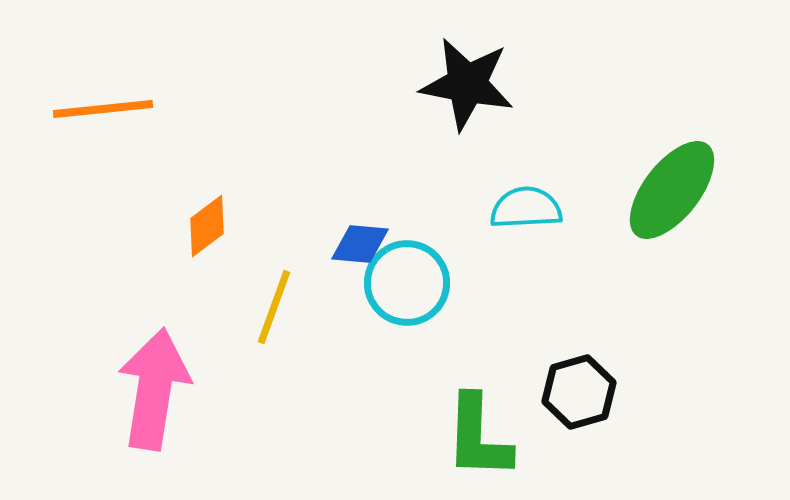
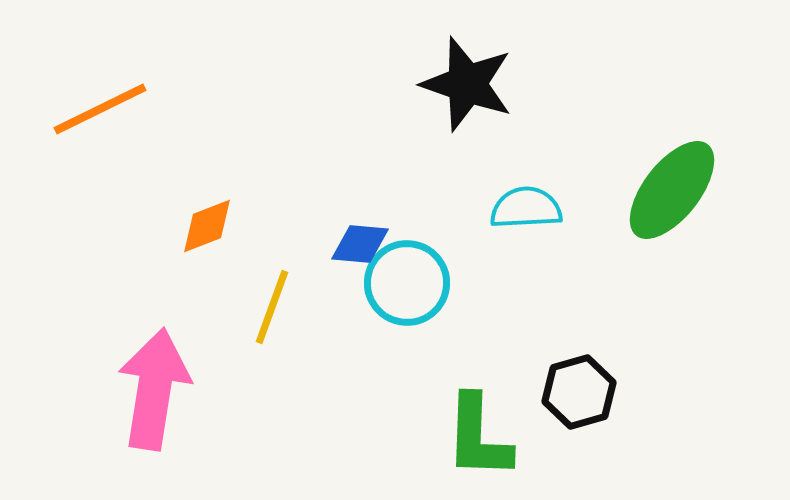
black star: rotated 8 degrees clockwise
orange line: moved 3 px left; rotated 20 degrees counterclockwise
orange diamond: rotated 16 degrees clockwise
yellow line: moved 2 px left
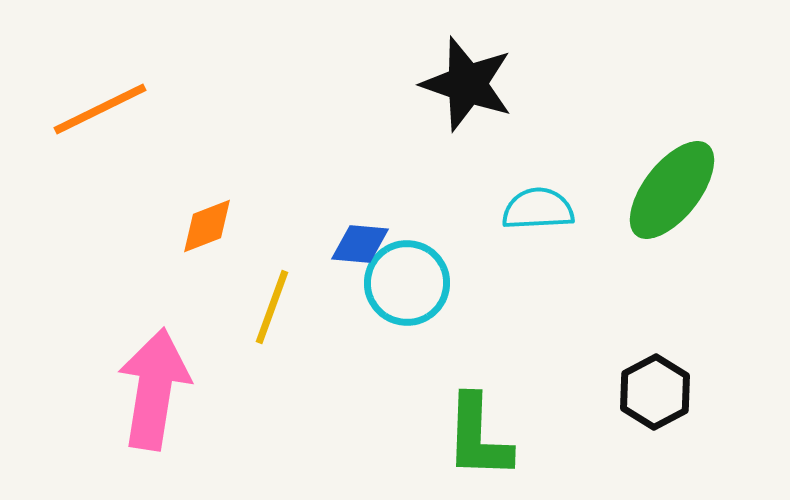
cyan semicircle: moved 12 px right, 1 px down
black hexagon: moved 76 px right; rotated 12 degrees counterclockwise
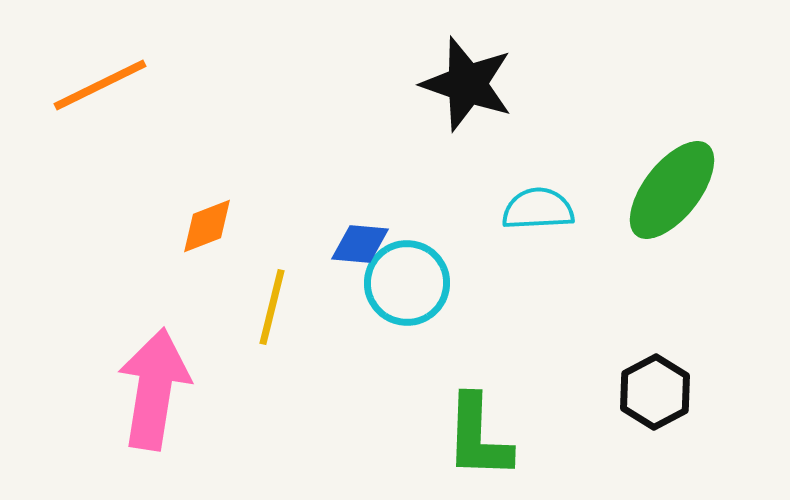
orange line: moved 24 px up
yellow line: rotated 6 degrees counterclockwise
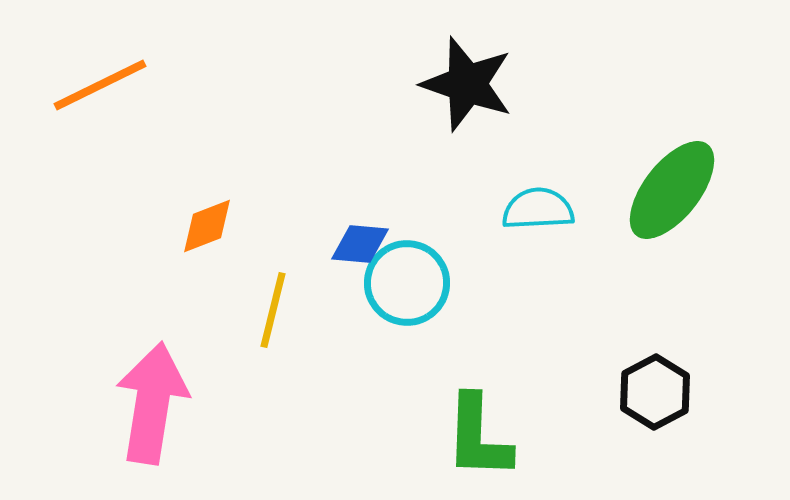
yellow line: moved 1 px right, 3 px down
pink arrow: moved 2 px left, 14 px down
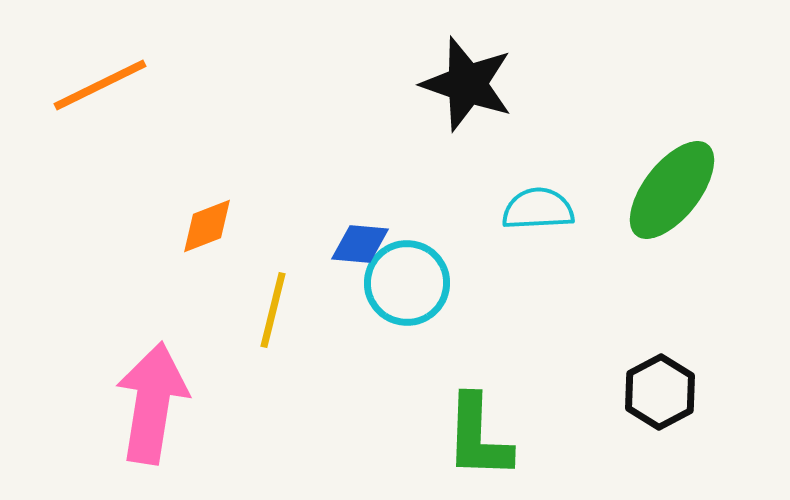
black hexagon: moved 5 px right
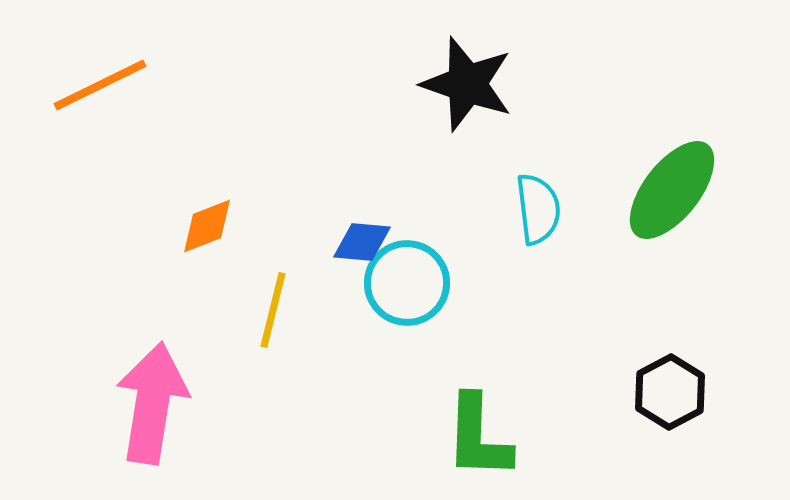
cyan semicircle: rotated 86 degrees clockwise
blue diamond: moved 2 px right, 2 px up
black hexagon: moved 10 px right
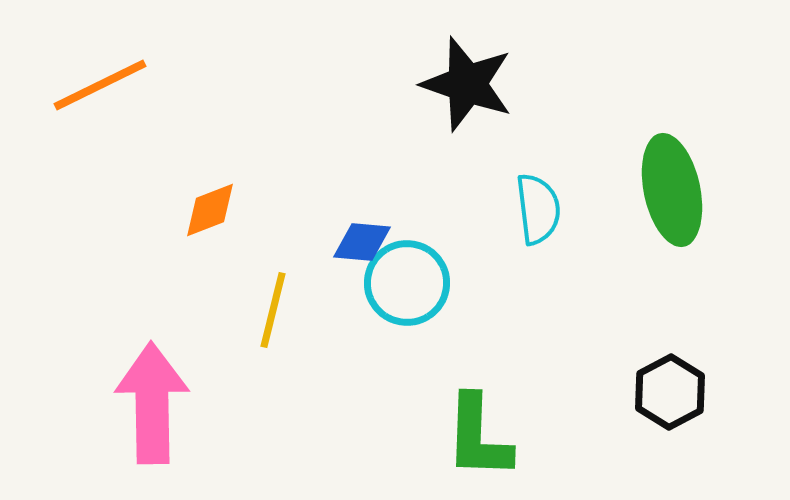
green ellipse: rotated 50 degrees counterclockwise
orange diamond: moved 3 px right, 16 px up
pink arrow: rotated 10 degrees counterclockwise
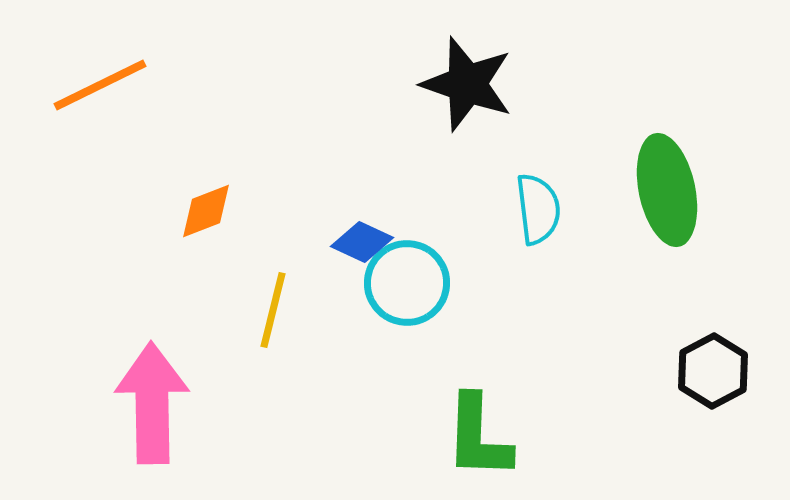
green ellipse: moved 5 px left
orange diamond: moved 4 px left, 1 px down
blue diamond: rotated 20 degrees clockwise
black hexagon: moved 43 px right, 21 px up
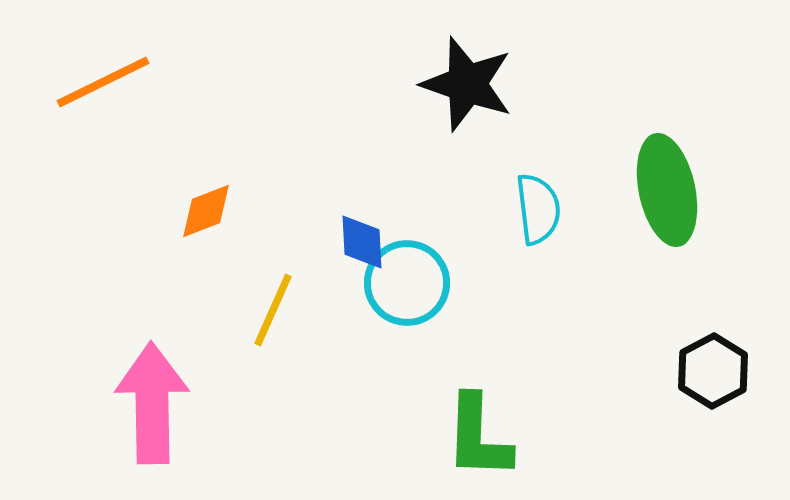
orange line: moved 3 px right, 3 px up
blue diamond: rotated 62 degrees clockwise
yellow line: rotated 10 degrees clockwise
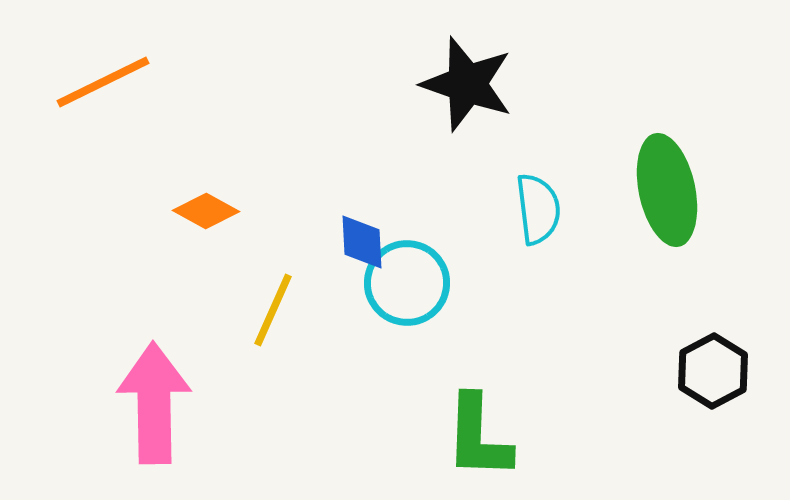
orange diamond: rotated 50 degrees clockwise
pink arrow: moved 2 px right
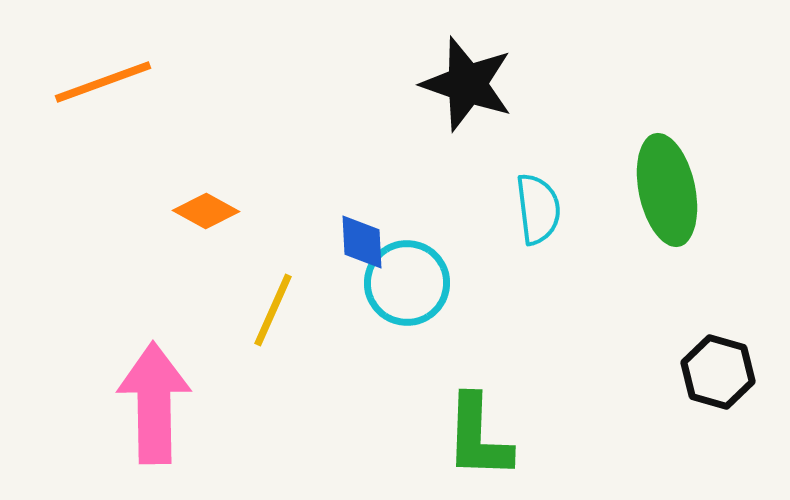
orange line: rotated 6 degrees clockwise
black hexagon: moved 5 px right, 1 px down; rotated 16 degrees counterclockwise
